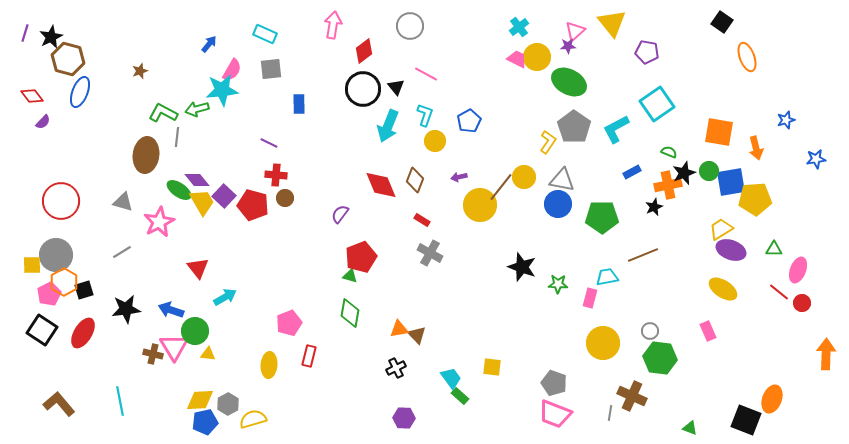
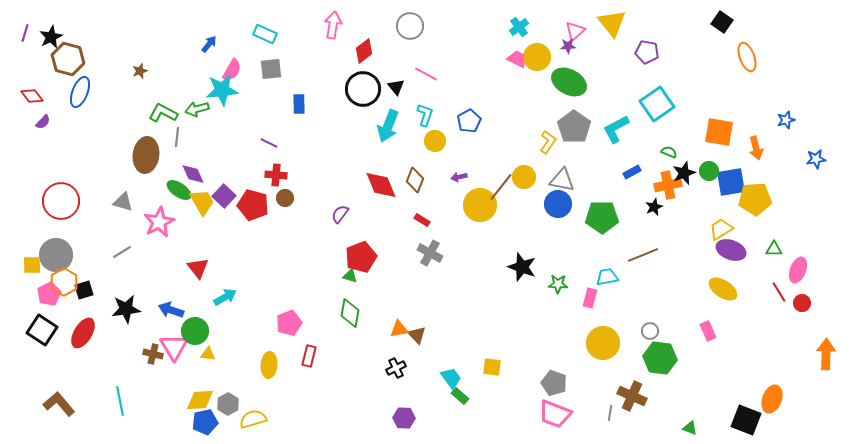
purple diamond at (197, 180): moved 4 px left, 6 px up; rotated 15 degrees clockwise
red line at (779, 292): rotated 20 degrees clockwise
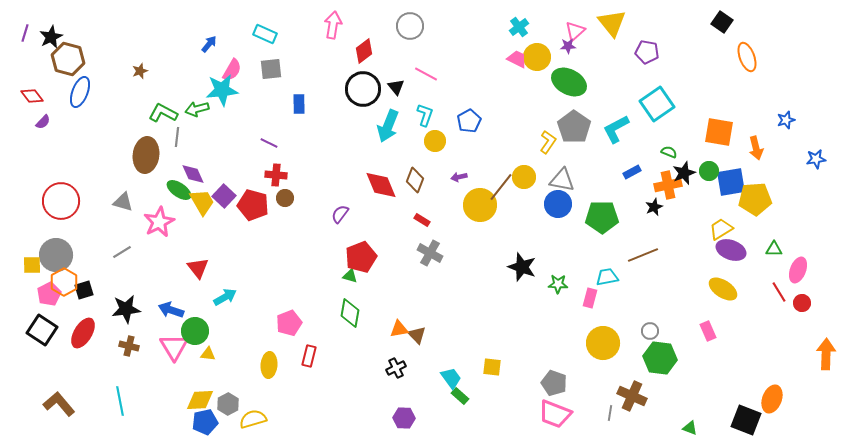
brown cross at (153, 354): moved 24 px left, 8 px up
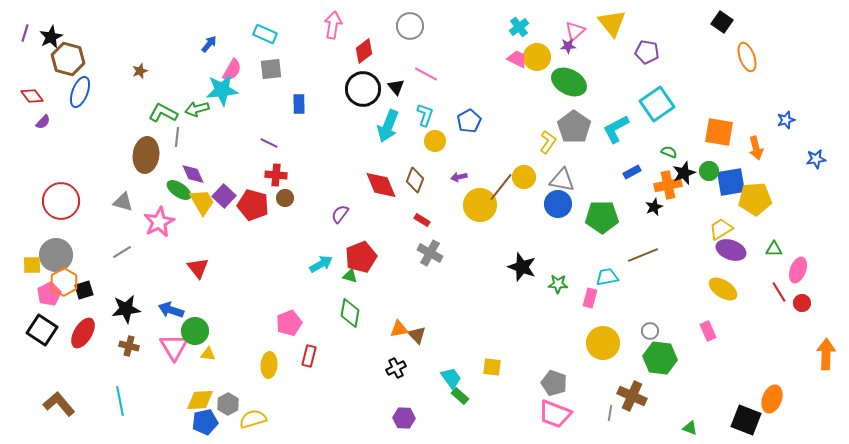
cyan arrow at (225, 297): moved 96 px right, 33 px up
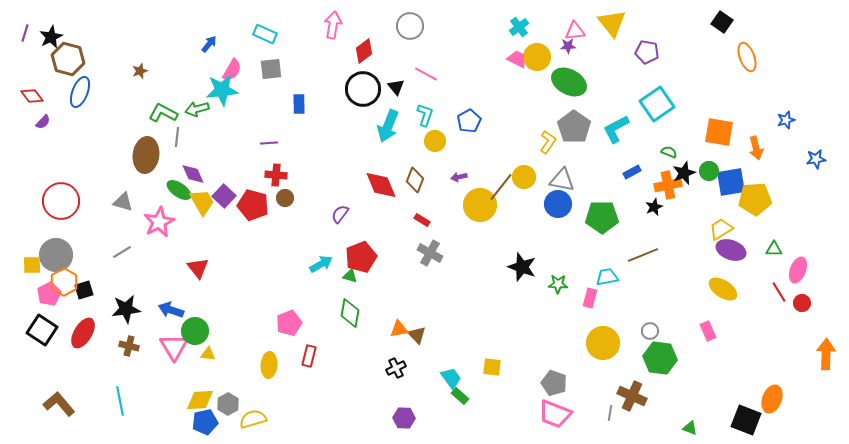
pink triangle at (575, 31): rotated 35 degrees clockwise
purple line at (269, 143): rotated 30 degrees counterclockwise
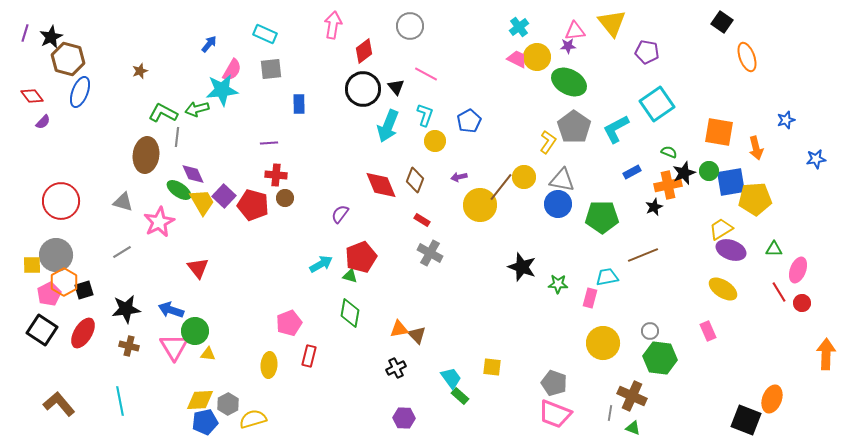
green triangle at (690, 428): moved 57 px left
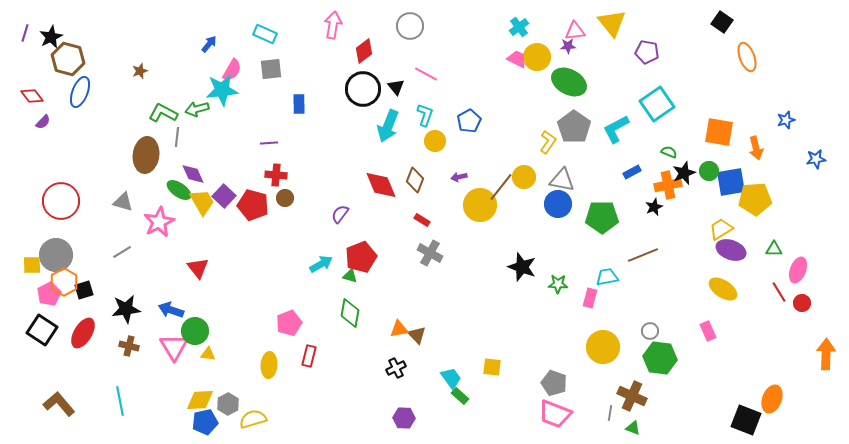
yellow circle at (603, 343): moved 4 px down
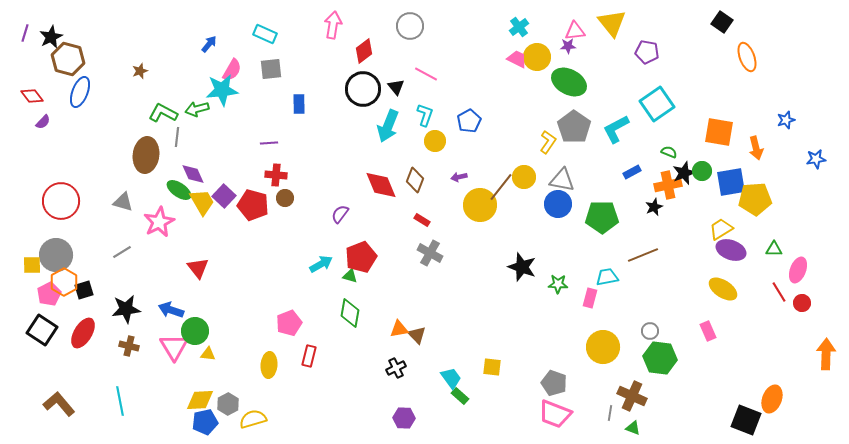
green circle at (709, 171): moved 7 px left
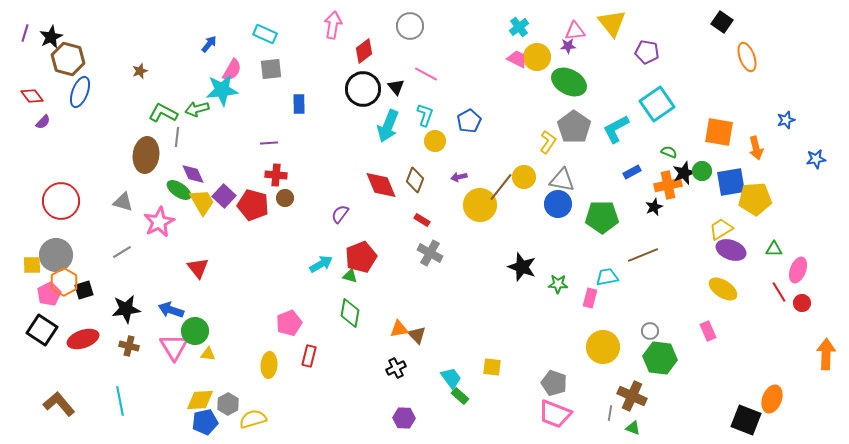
red ellipse at (83, 333): moved 6 px down; rotated 40 degrees clockwise
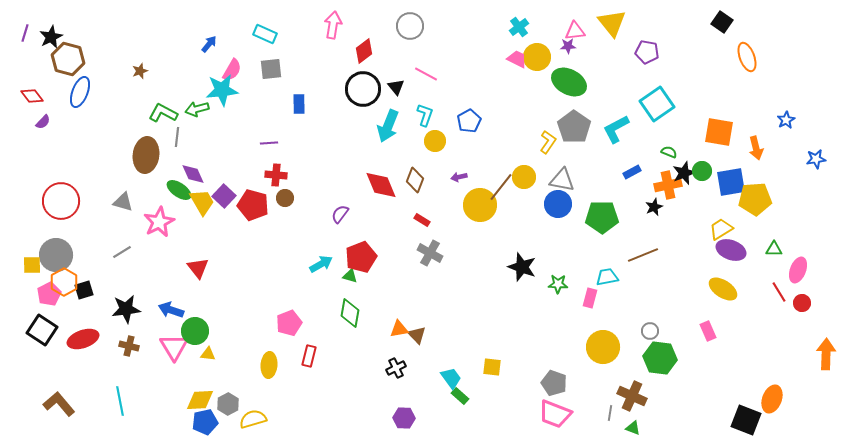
blue star at (786, 120): rotated 12 degrees counterclockwise
